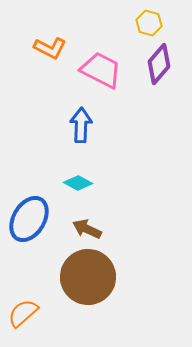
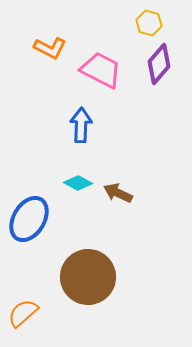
brown arrow: moved 31 px right, 36 px up
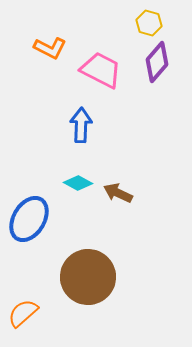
purple diamond: moved 2 px left, 2 px up
